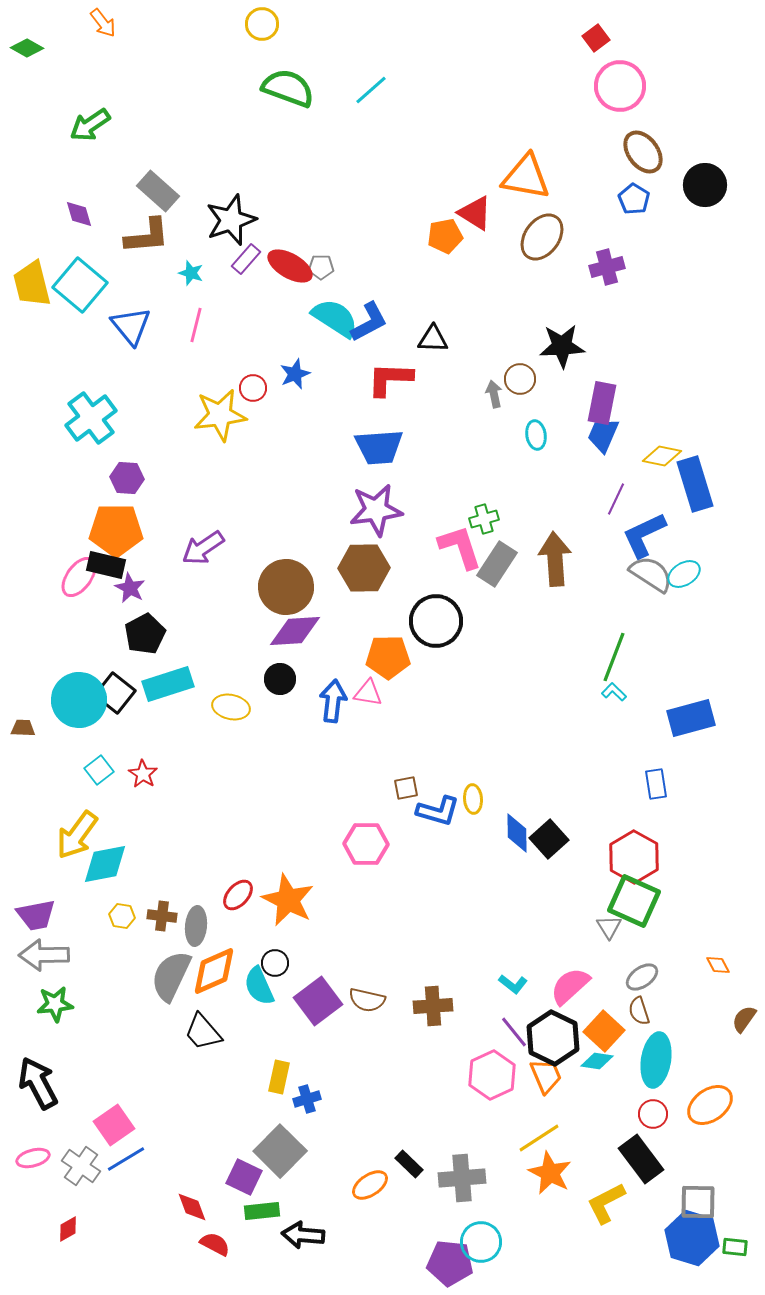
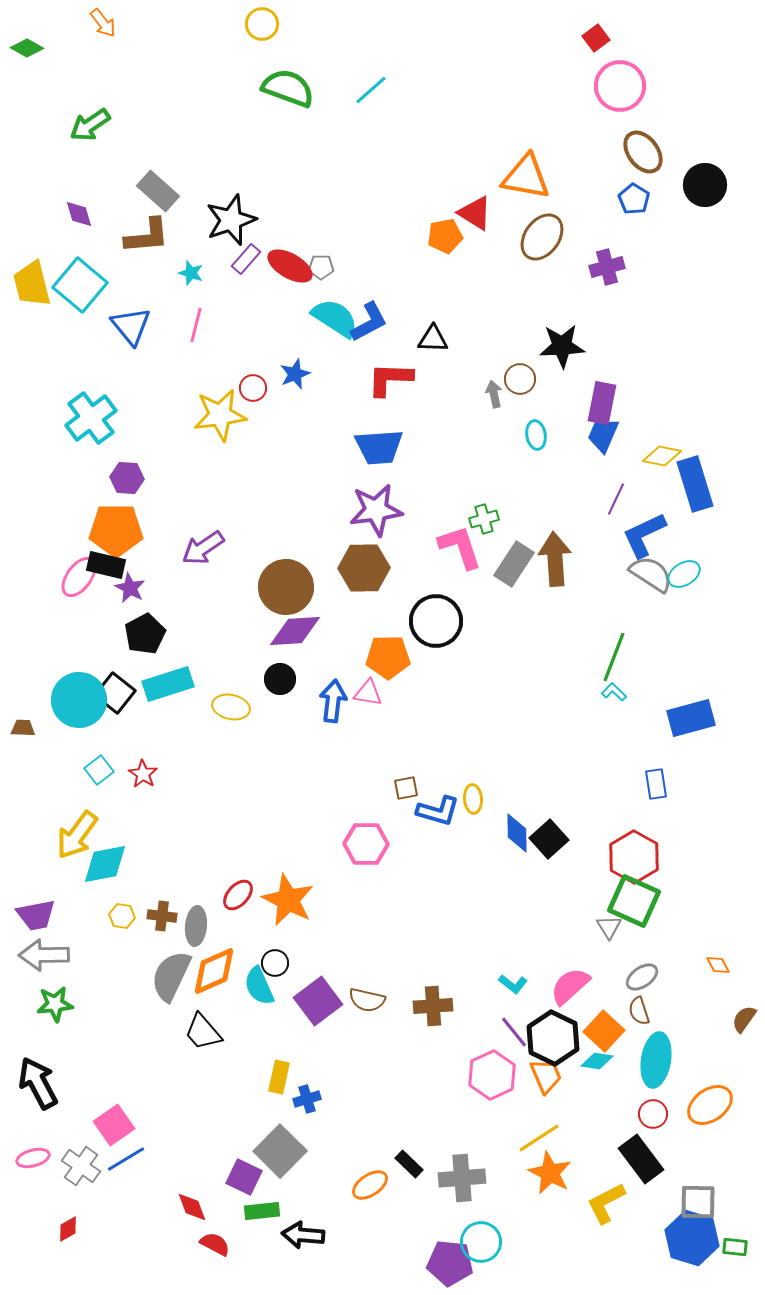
gray rectangle at (497, 564): moved 17 px right
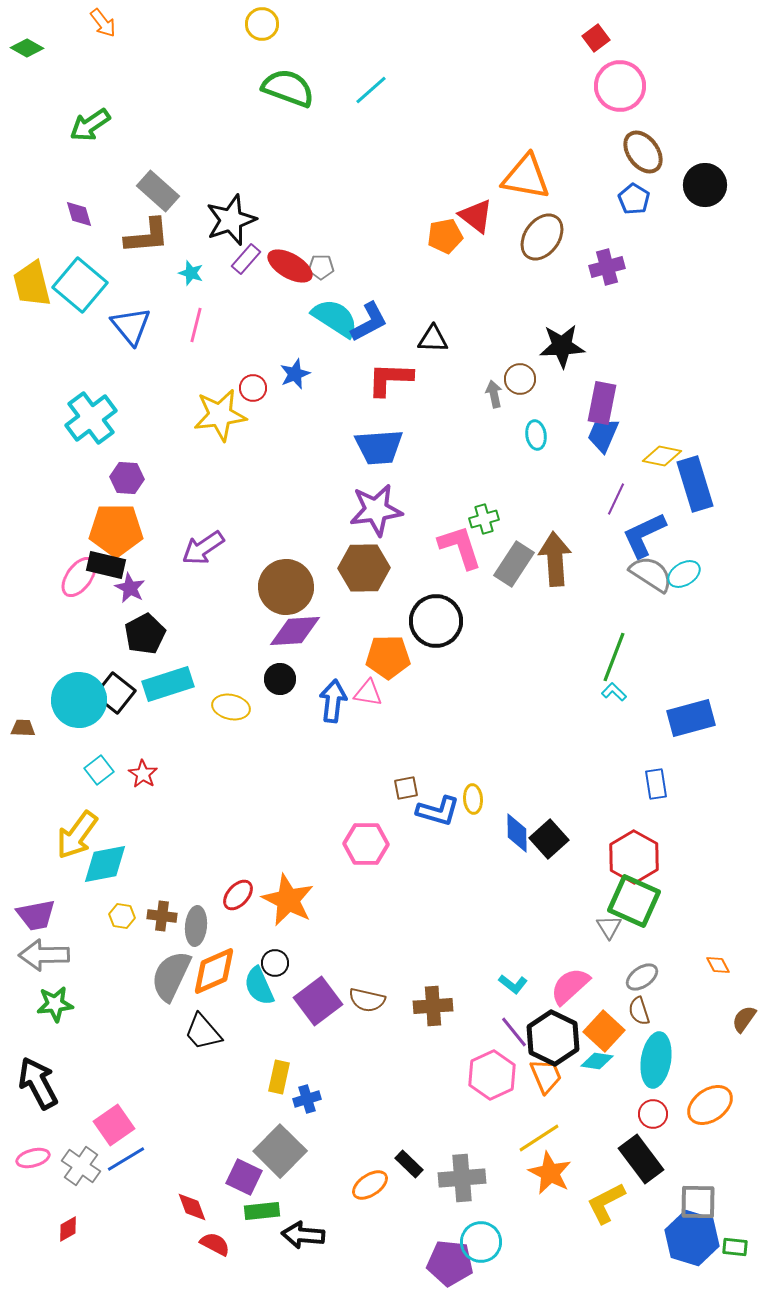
red triangle at (475, 213): moved 1 px right, 3 px down; rotated 6 degrees clockwise
